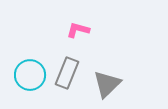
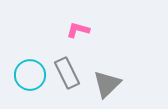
gray rectangle: rotated 48 degrees counterclockwise
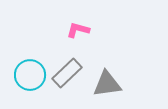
gray rectangle: rotated 72 degrees clockwise
gray triangle: rotated 36 degrees clockwise
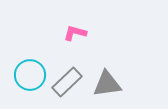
pink L-shape: moved 3 px left, 3 px down
gray rectangle: moved 9 px down
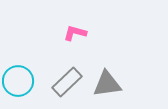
cyan circle: moved 12 px left, 6 px down
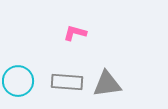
gray rectangle: rotated 48 degrees clockwise
